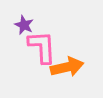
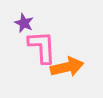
purple star: moved 2 px up
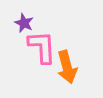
orange arrow: rotated 88 degrees clockwise
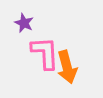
pink L-shape: moved 3 px right, 6 px down
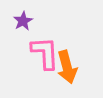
purple star: moved 1 px left, 2 px up; rotated 18 degrees clockwise
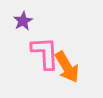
orange arrow: rotated 16 degrees counterclockwise
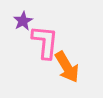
pink L-shape: moved 11 px up; rotated 9 degrees clockwise
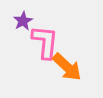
orange arrow: rotated 16 degrees counterclockwise
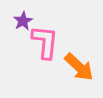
orange arrow: moved 12 px right
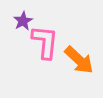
orange arrow: moved 7 px up
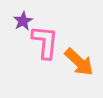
orange arrow: moved 2 px down
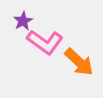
pink L-shape: rotated 120 degrees clockwise
